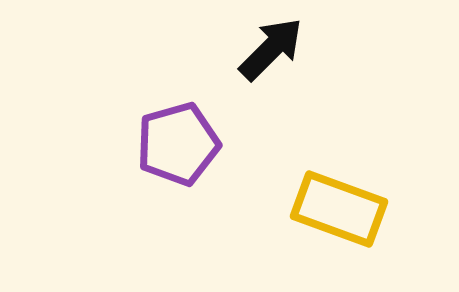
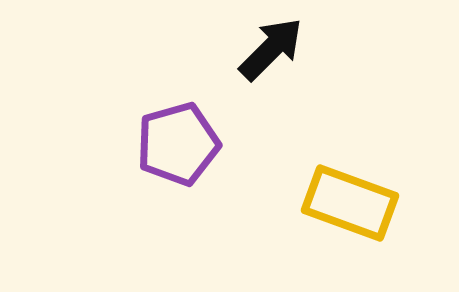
yellow rectangle: moved 11 px right, 6 px up
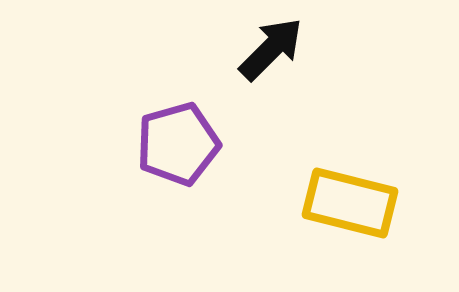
yellow rectangle: rotated 6 degrees counterclockwise
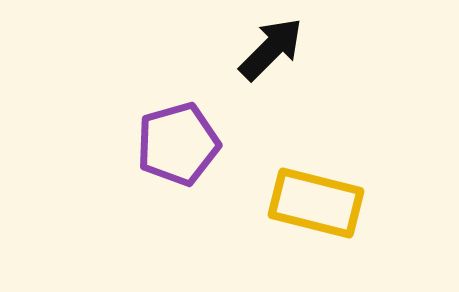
yellow rectangle: moved 34 px left
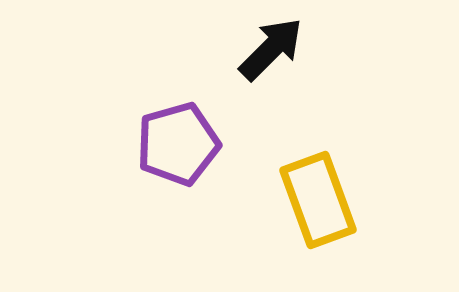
yellow rectangle: moved 2 px right, 3 px up; rotated 56 degrees clockwise
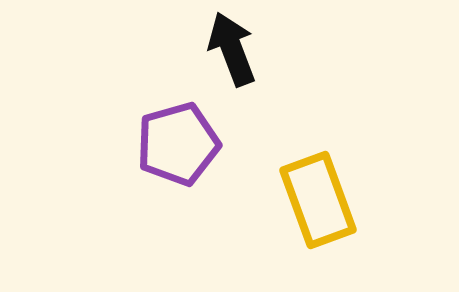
black arrow: moved 39 px left; rotated 66 degrees counterclockwise
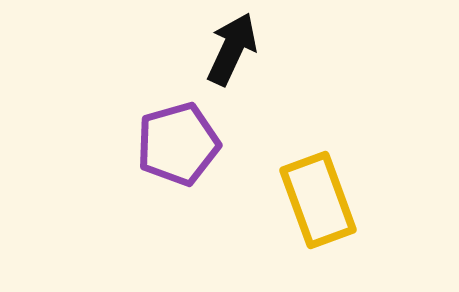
black arrow: rotated 46 degrees clockwise
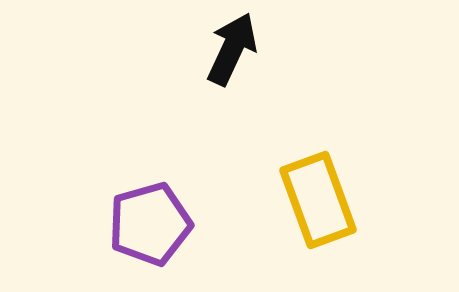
purple pentagon: moved 28 px left, 80 px down
